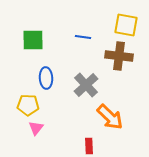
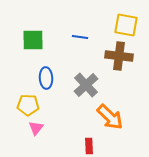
blue line: moved 3 px left
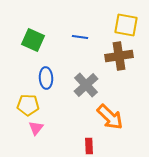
green square: rotated 25 degrees clockwise
brown cross: rotated 16 degrees counterclockwise
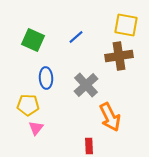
blue line: moved 4 px left; rotated 49 degrees counterclockwise
orange arrow: rotated 20 degrees clockwise
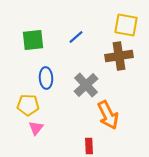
green square: rotated 30 degrees counterclockwise
orange arrow: moved 2 px left, 2 px up
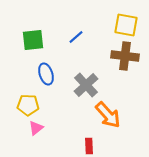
brown cross: moved 6 px right; rotated 16 degrees clockwise
blue ellipse: moved 4 px up; rotated 15 degrees counterclockwise
orange arrow: rotated 16 degrees counterclockwise
pink triangle: rotated 14 degrees clockwise
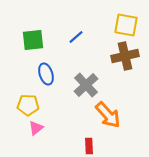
brown cross: rotated 20 degrees counterclockwise
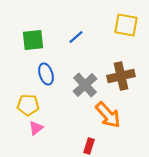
brown cross: moved 4 px left, 20 px down
gray cross: moved 1 px left
red rectangle: rotated 21 degrees clockwise
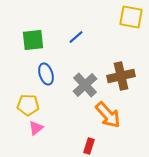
yellow square: moved 5 px right, 8 px up
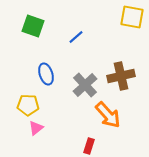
yellow square: moved 1 px right
green square: moved 14 px up; rotated 25 degrees clockwise
